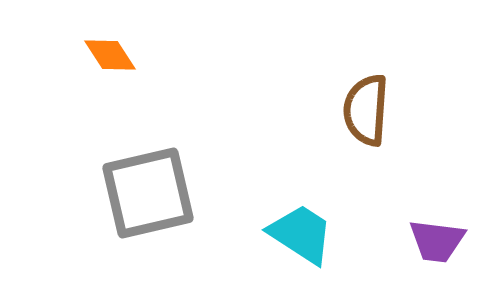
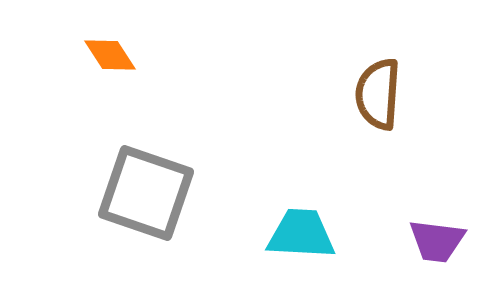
brown semicircle: moved 12 px right, 16 px up
gray square: moved 2 px left; rotated 32 degrees clockwise
cyan trapezoid: rotated 30 degrees counterclockwise
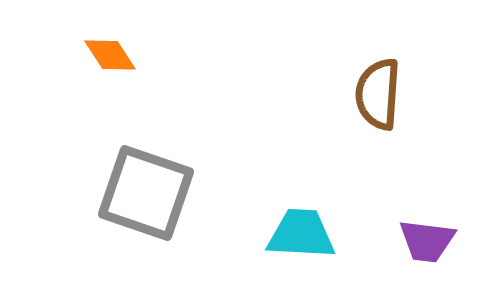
purple trapezoid: moved 10 px left
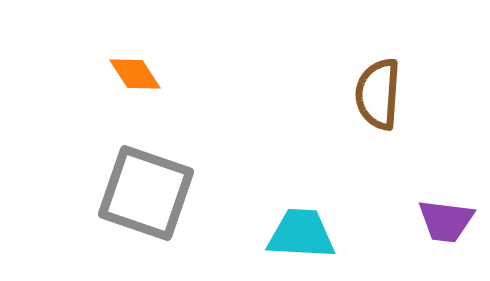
orange diamond: moved 25 px right, 19 px down
purple trapezoid: moved 19 px right, 20 px up
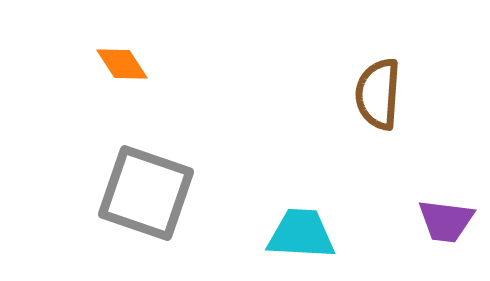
orange diamond: moved 13 px left, 10 px up
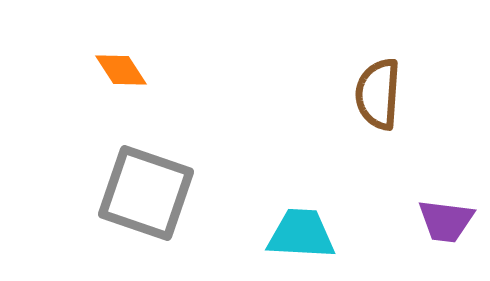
orange diamond: moved 1 px left, 6 px down
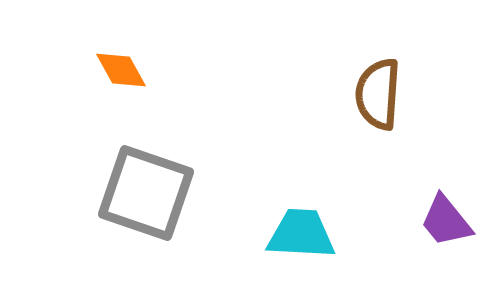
orange diamond: rotated 4 degrees clockwise
purple trapezoid: rotated 44 degrees clockwise
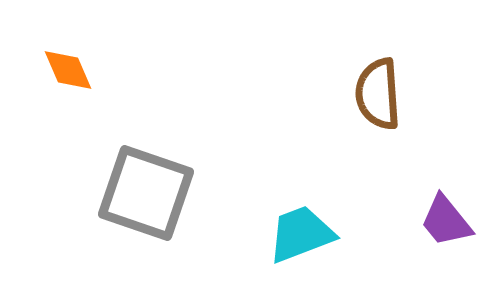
orange diamond: moved 53 px left; rotated 6 degrees clockwise
brown semicircle: rotated 8 degrees counterclockwise
cyan trapezoid: rotated 24 degrees counterclockwise
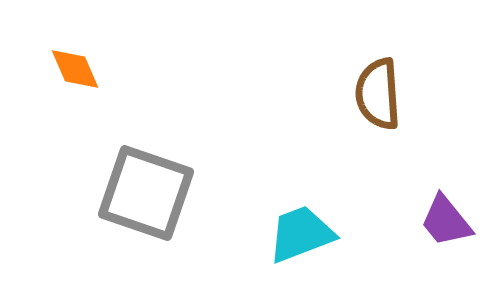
orange diamond: moved 7 px right, 1 px up
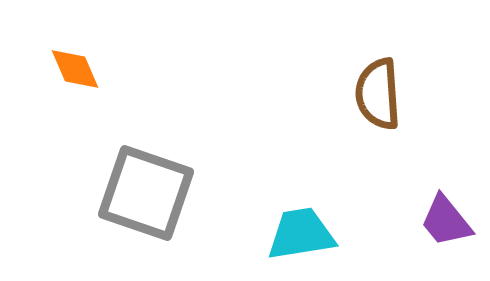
cyan trapezoid: rotated 12 degrees clockwise
